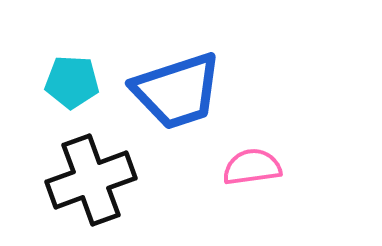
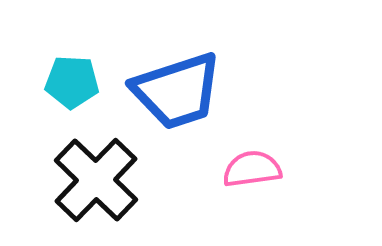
pink semicircle: moved 2 px down
black cross: moved 5 px right; rotated 26 degrees counterclockwise
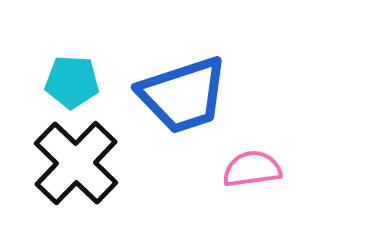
blue trapezoid: moved 6 px right, 4 px down
black cross: moved 20 px left, 17 px up
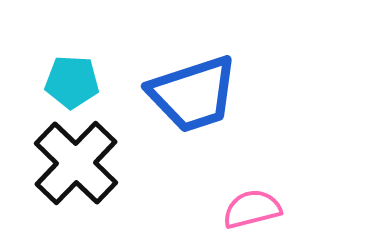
blue trapezoid: moved 10 px right, 1 px up
pink semicircle: moved 40 px down; rotated 6 degrees counterclockwise
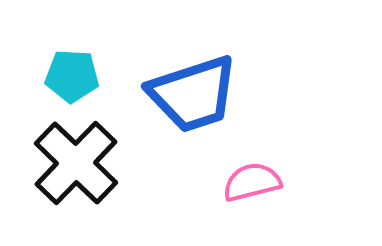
cyan pentagon: moved 6 px up
pink semicircle: moved 27 px up
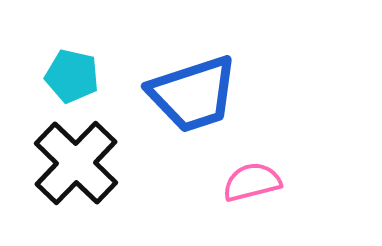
cyan pentagon: rotated 10 degrees clockwise
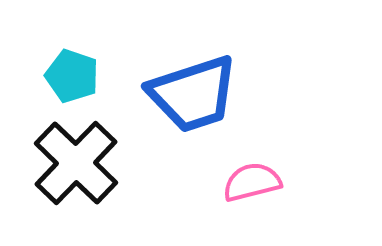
cyan pentagon: rotated 6 degrees clockwise
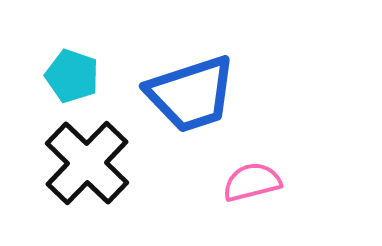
blue trapezoid: moved 2 px left
black cross: moved 11 px right
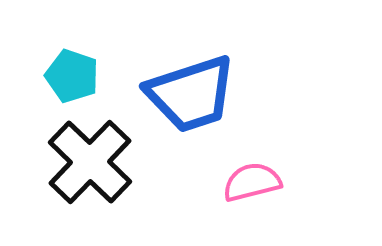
black cross: moved 3 px right, 1 px up
